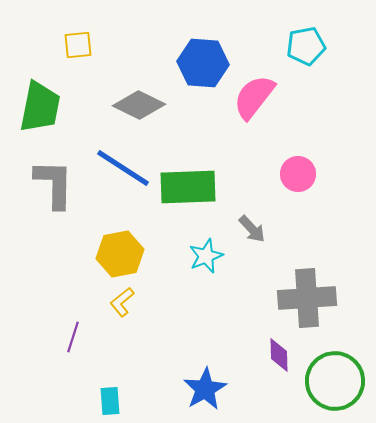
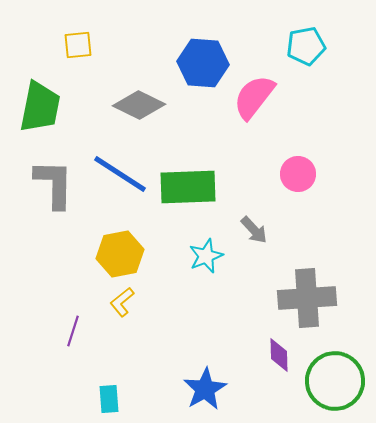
blue line: moved 3 px left, 6 px down
gray arrow: moved 2 px right, 1 px down
purple line: moved 6 px up
cyan rectangle: moved 1 px left, 2 px up
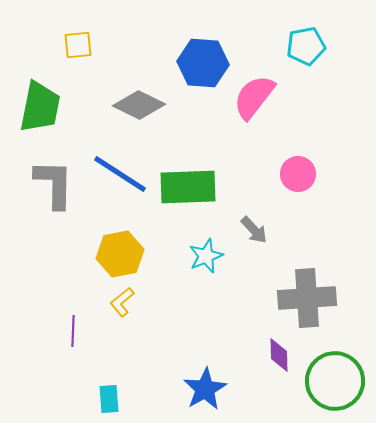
purple line: rotated 16 degrees counterclockwise
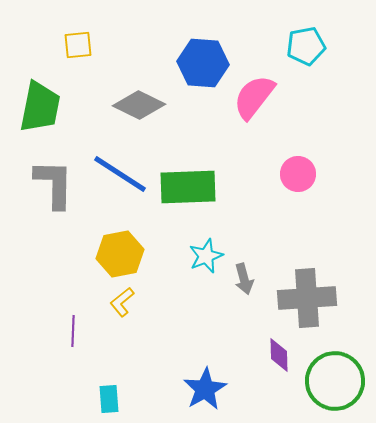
gray arrow: moved 10 px left, 49 px down; rotated 28 degrees clockwise
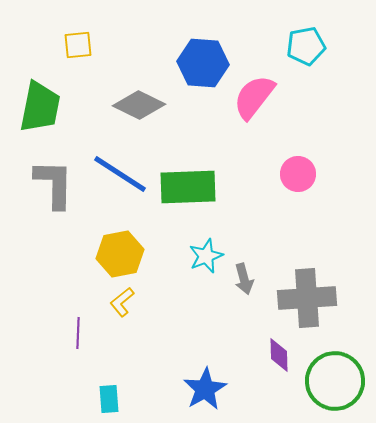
purple line: moved 5 px right, 2 px down
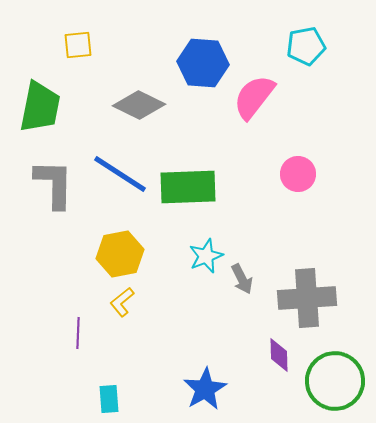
gray arrow: moved 2 px left; rotated 12 degrees counterclockwise
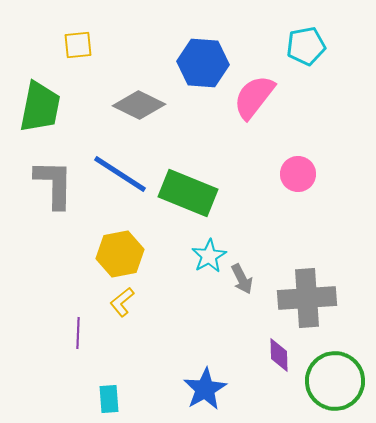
green rectangle: moved 6 px down; rotated 24 degrees clockwise
cyan star: moved 3 px right; rotated 8 degrees counterclockwise
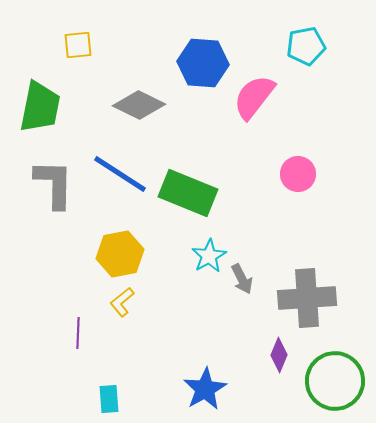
purple diamond: rotated 24 degrees clockwise
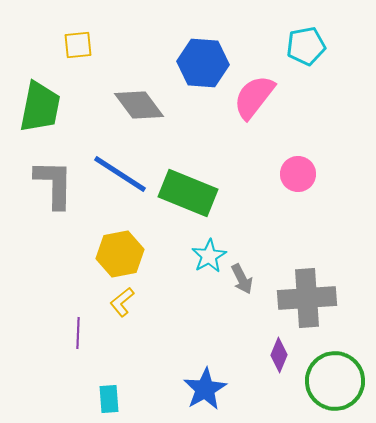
gray diamond: rotated 27 degrees clockwise
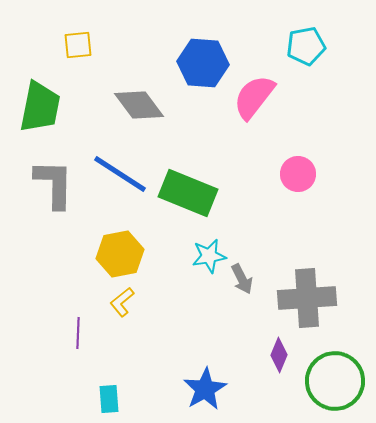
cyan star: rotated 20 degrees clockwise
